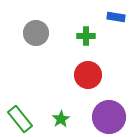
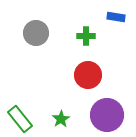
purple circle: moved 2 px left, 2 px up
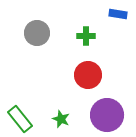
blue rectangle: moved 2 px right, 3 px up
gray circle: moved 1 px right
green star: rotated 18 degrees counterclockwise
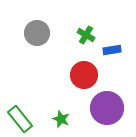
blue rectangle: moved 6 px left, 36 px down; rotated 18 degrees counterclockwise
green cross: moved 1 px up; rotated 30 degrees clockwise
red circle: moved 4 px left
purple circle: moved 7 px up
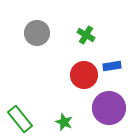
blue rectangle: moved 16 px down
purple circle: moved 2 px right
green star: moved 3 px right, 3 px down
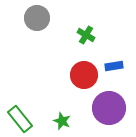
gray circle: moved 15 px up
blue rectangle: moved 2 px right
green star: moved 2 px left, 1 px up
